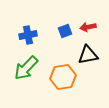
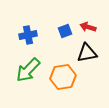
red arrow: rotated 28 degrees clockwise
black triangle: moved 1 px left, 2 px up
green arrow: moved 2 px right, 2 px down
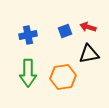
black triangle: moved 2 px right, 1 px down
green arrow: moved 3 px down; rotated 44 degrees counterclockwise
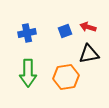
blue cross: moved 1 px left, 2 px up
orange hexagon: moved 3 px right
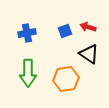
black triangle: rotated 45 degrees clockwise
orange hexagon: moved 2 px down
